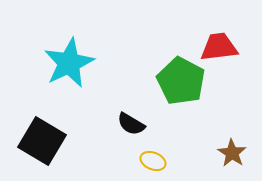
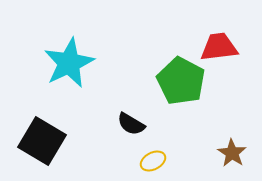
yellow ellipse: rotated 50 degrees counterclockwise
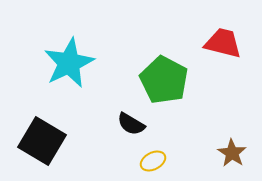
red trapezoid: moved 4 px right, 4 px up; rotated 21 degrees clockwise
green pentagon: moved 17 px left, 1 px up
